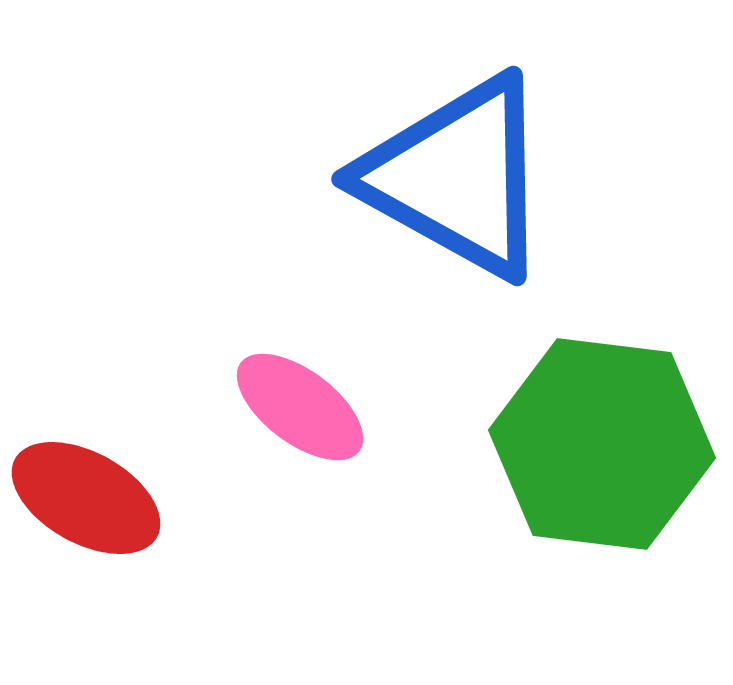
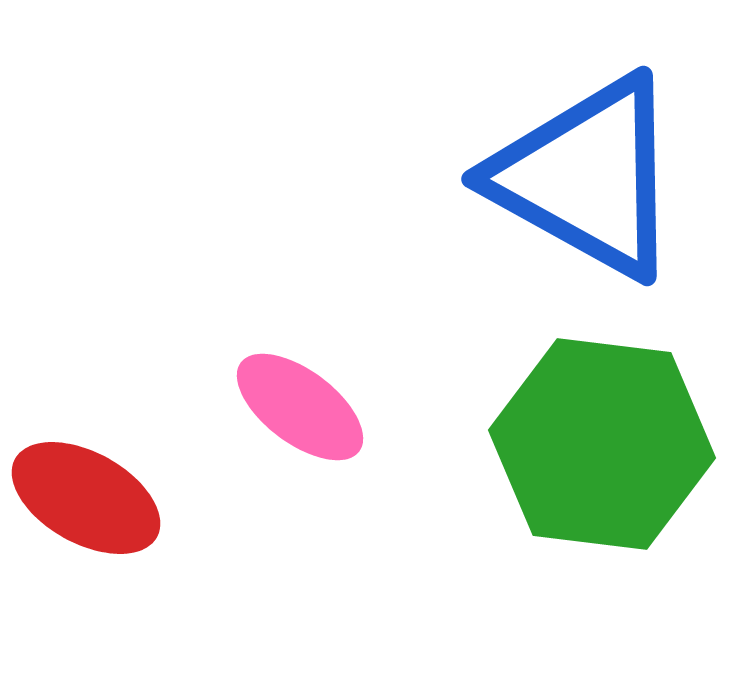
blue triangle: moved 130 px right
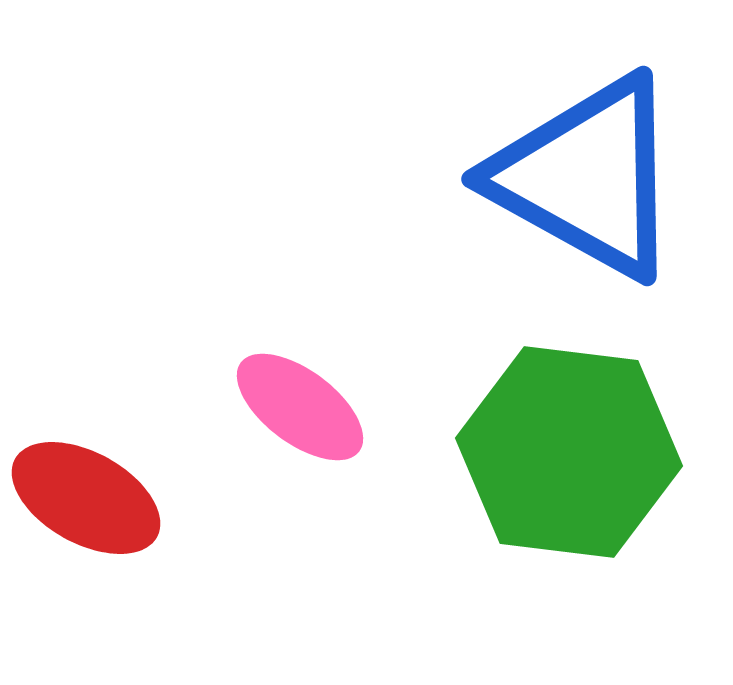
green hexagon: moved 33 px left, 8 px down
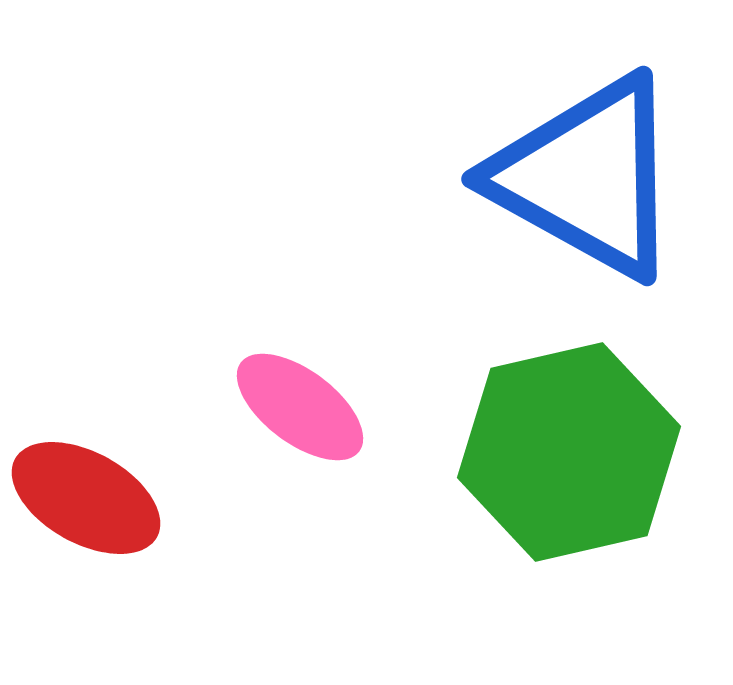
green hexagon: rotated 20 degrees counterclockwise
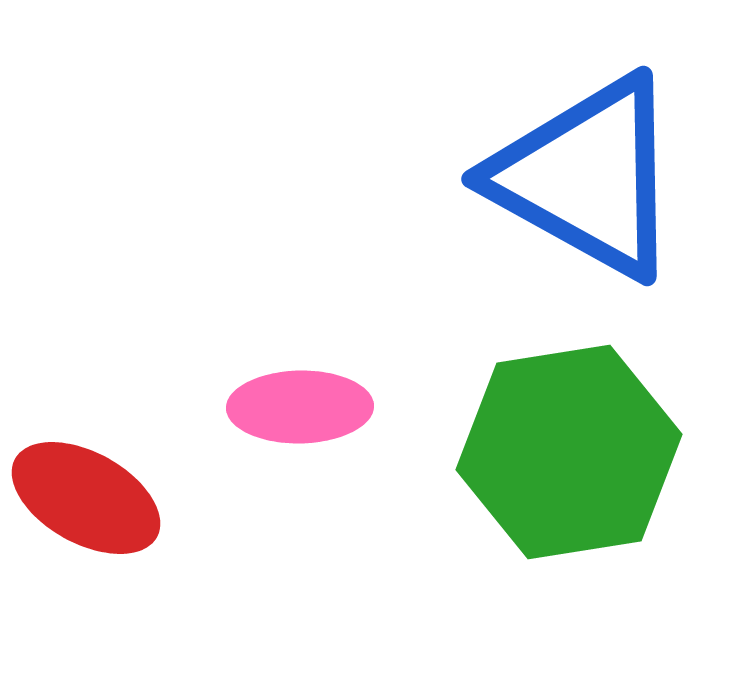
pink ellipse: rotated 38 degrees counterclockwise
green hexagon: rotated 4 degrees clockwise
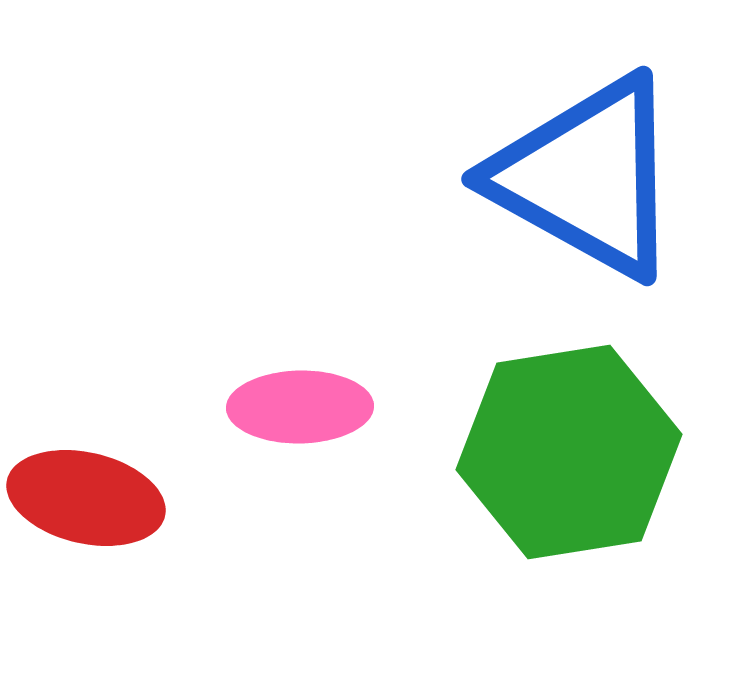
red ellipse: rotated 16 degrees counterclockwise
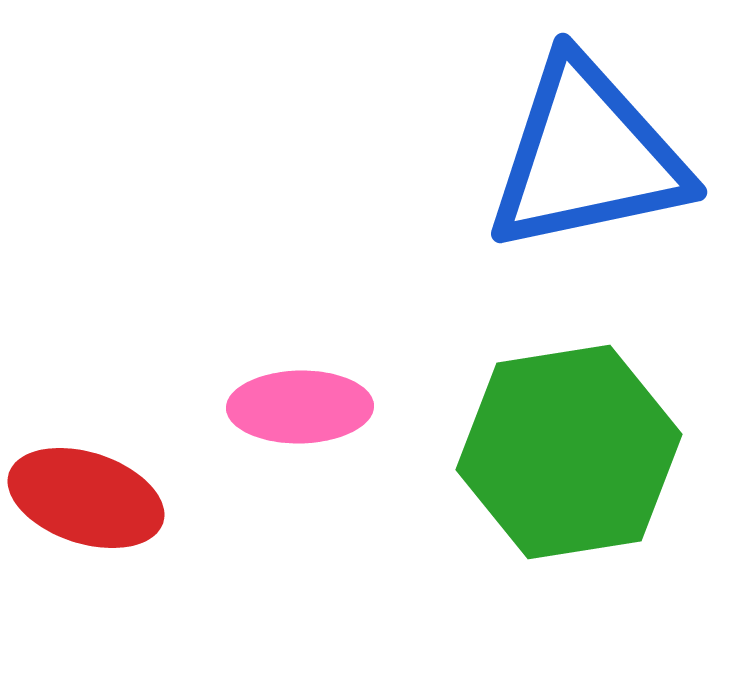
blue triangle: moved 21 px up; rotated 41 degrees counterclockwise
red ellipse: rotated 5 degrees clockwise
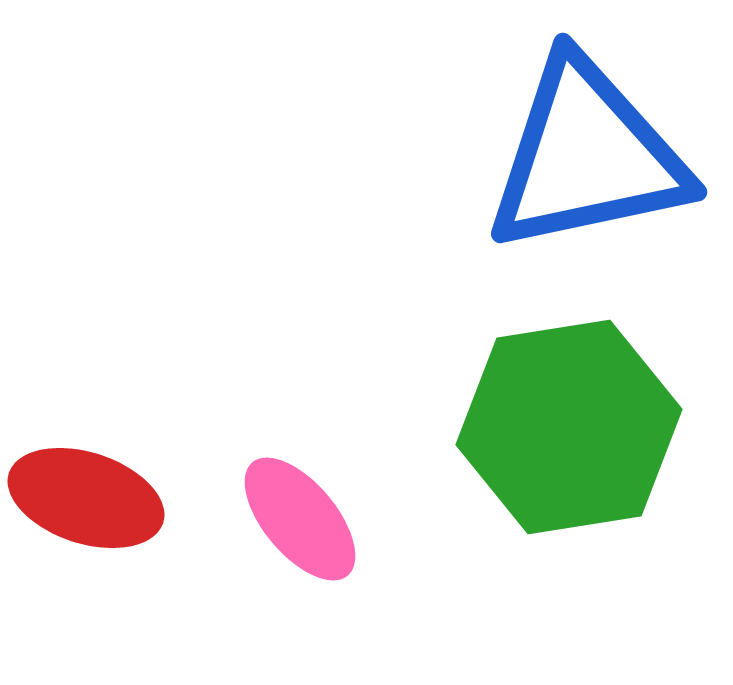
pink ellipse: moved 112 px down; rotated 51 degrees clockwise
green hexagon: moved 25 px up
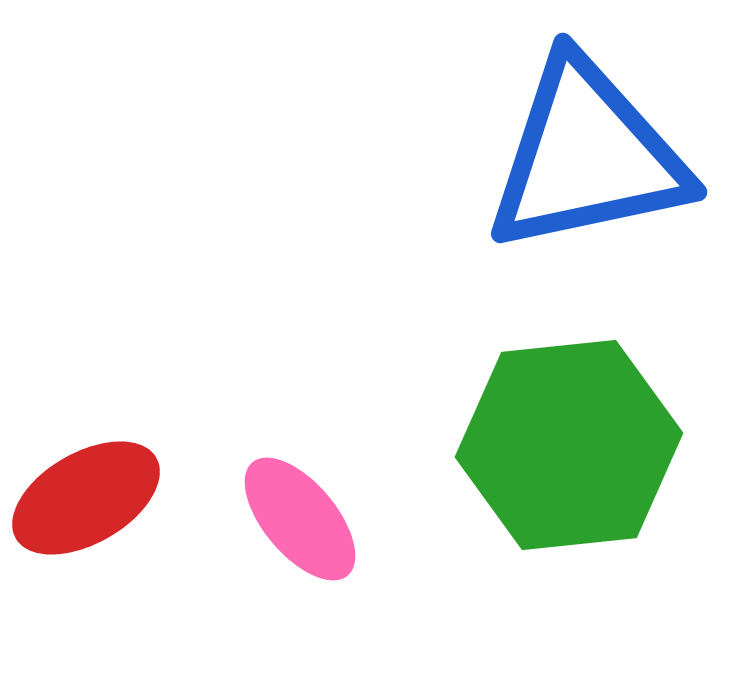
green hexagon: moved 18 px down; rotated 3 degrees clockwise
red ellipse: rotated 48 degrees counterclockwise
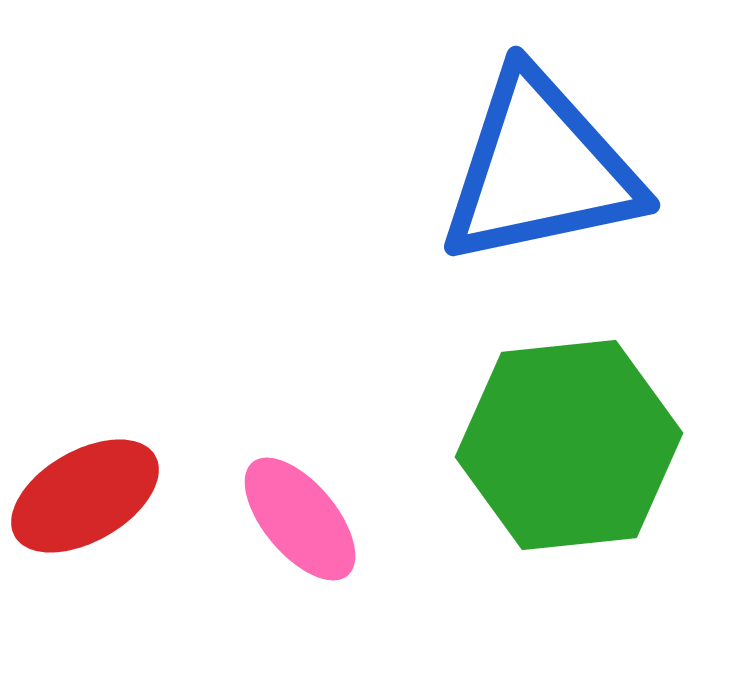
blue triangle: moved 47 px left, 13 px down
red ellipse: moved 1 px left, 2 px up
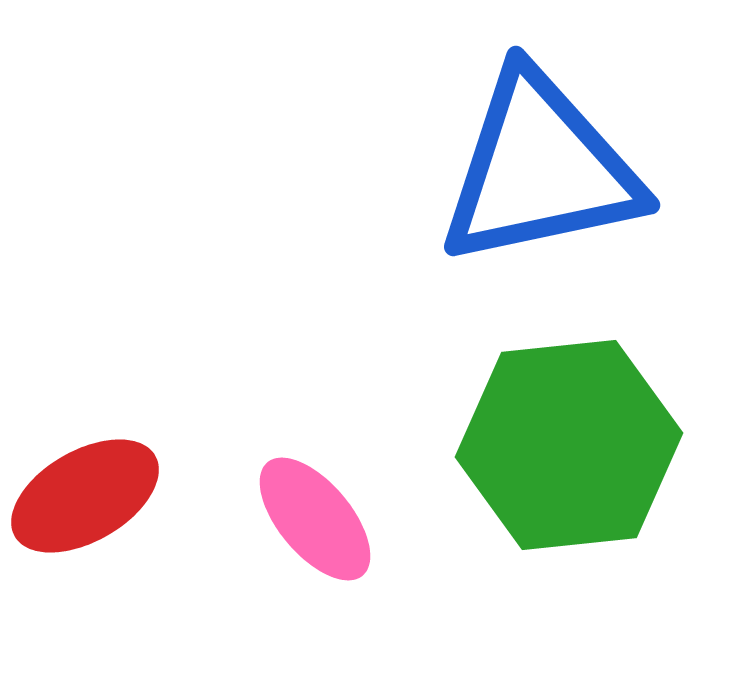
pink ellipse: moved 15 px right
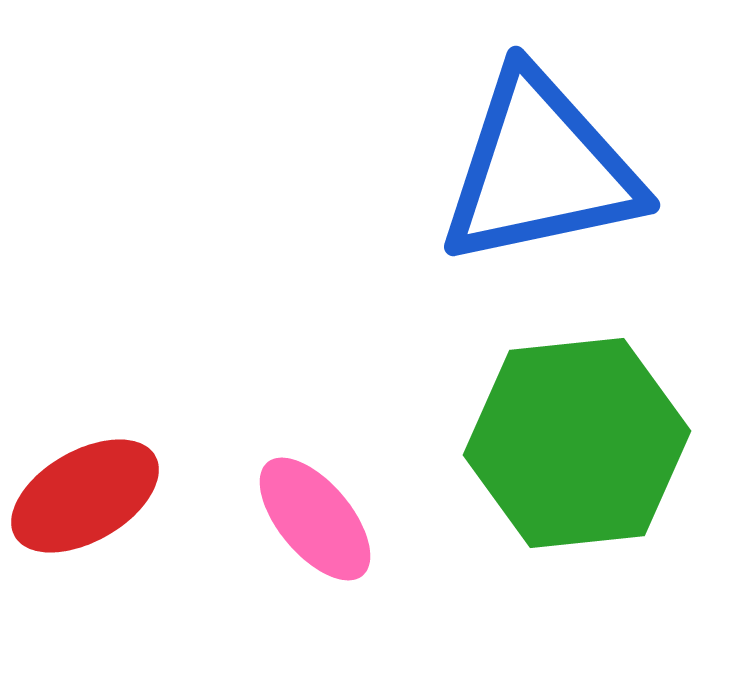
green hexagon: moved 8 px right, 2 px up
